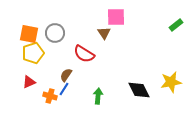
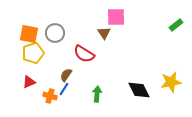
green arrow: moved 1 px left, 2 px up
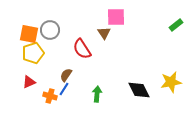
gray circle: moved 5 px left, 3 px up
red semicircle: moved 2 px left, 5 px up; rotated 25 degrees clockwise
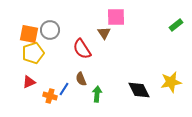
brown semicircle: moved 15 px right, 4 px down; rotated 56 degrees counterclockwise
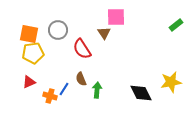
gray circle: moved 8 px right
yellow pentagon: rotated 10 degrees clockwise
black diamond: moved 2 px right, 3 px down
green arrow: moved 4 px up
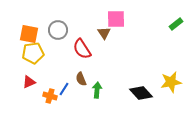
pink square: moved 2 px down
green rectangle: moved 1 px up
black diamond: rotated 15 degrees counterclockwise
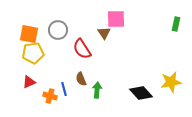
green rectangle: rotated 40 degrees counterclockwise
blue line: rotated 48 degrees counterclockwise
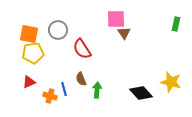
brown triangle: moved 20 px right
yellow star: rotated 25 degrees clockwise
